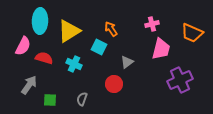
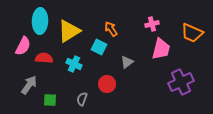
red semicircle: rotated 12 degrees counterclockwise
purple cross: moved 1 px right, 2 px down
red circle: moved 7 px left
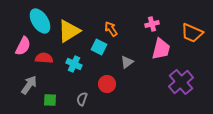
cyan ellipse: rotated 35 degrees counterclockwise
purple cross: rotated 15 degrees counterclockwise
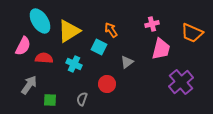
orange arrow: moved 1 px down
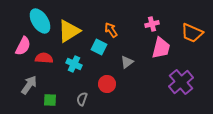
pink trapezoid: moved 1 px up
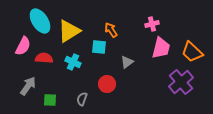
orange trapezoid: moved 19 px down; rotated 20 degrees clockwise
cyan square: rotated 21 degrees counterclockwise
cyan cross: moved 1 px left, 2 px up
gray arrow: moved 1 px left, 1 px down
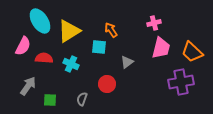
pink cross: moved 2 px right, 1 px up
cyan cross: moved 2 px left, 2 px down
purple cross: rotated 30 degrees clockwise
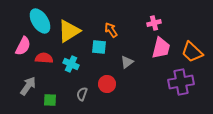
gray semicircle: moved 5 px up
